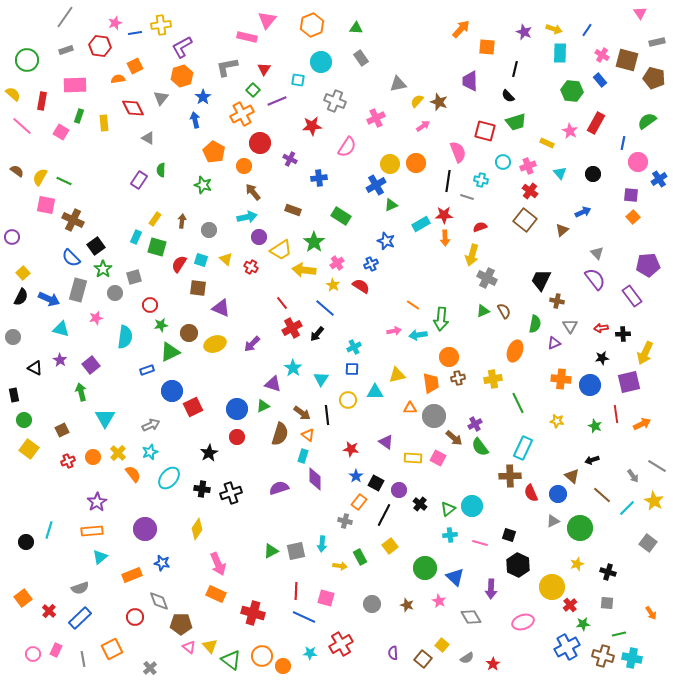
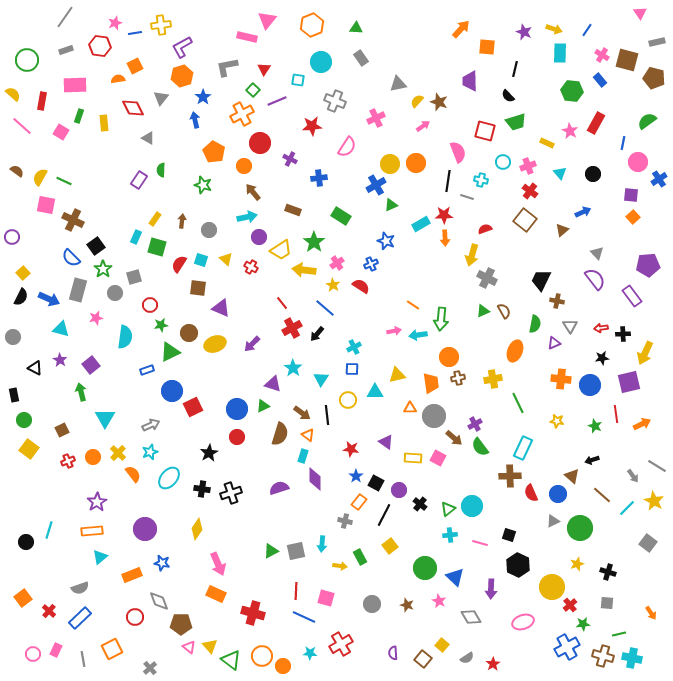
red semicircle at (480, 227): moved 5 px right, 2 px down
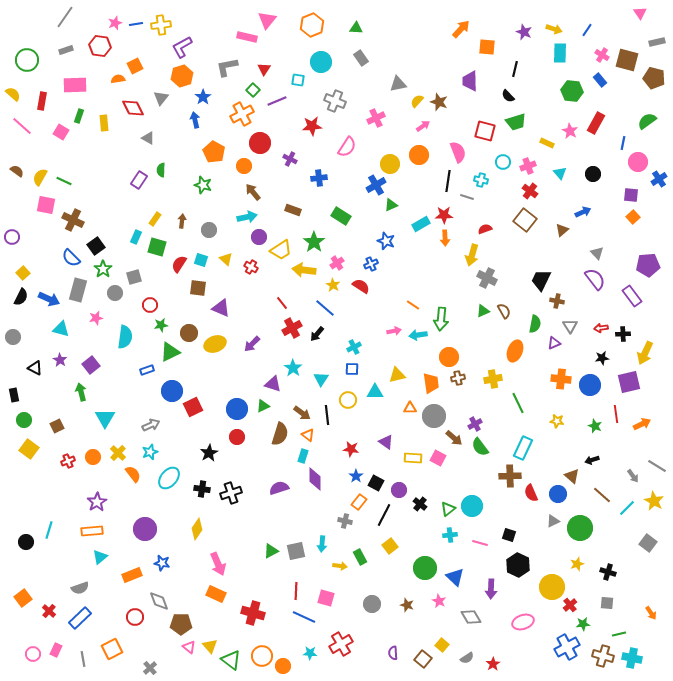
blue line at (135, 33): moved 1 px right, 9 px up
orange circle at (416, 163): moved 3 px right, 8 px up
brown square at (62, 430): moved 5 px left, 4 px up
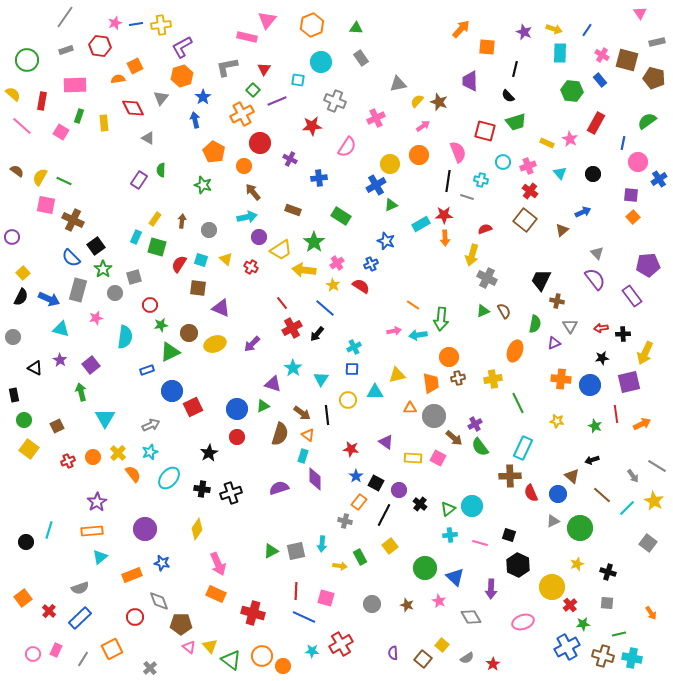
pink star at (570, 131): moved 8 px down
cyan star at (310, 653): moved 2 px right, 2 px up
gray line at (83, 659): rotated 42 degrees clockwise
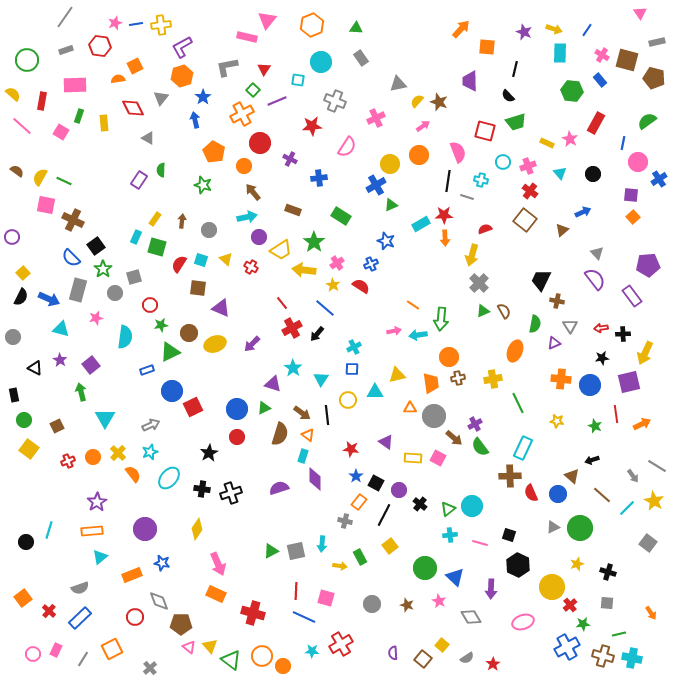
gray cross at (487, 278): moved 8 px left, 5 px down; rotated 18 degrees clockwise
green triangle at (263, 406): moved 1 px right, 2 px down
gray triangle at (553, 521): moved 6 px down
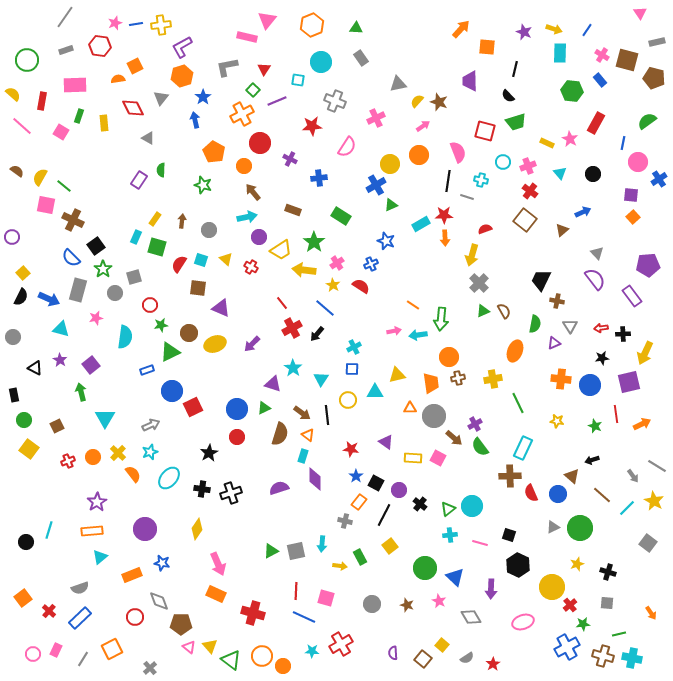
green line at (64, 181): moved 5 px down; rotated 14 degrees clockwise
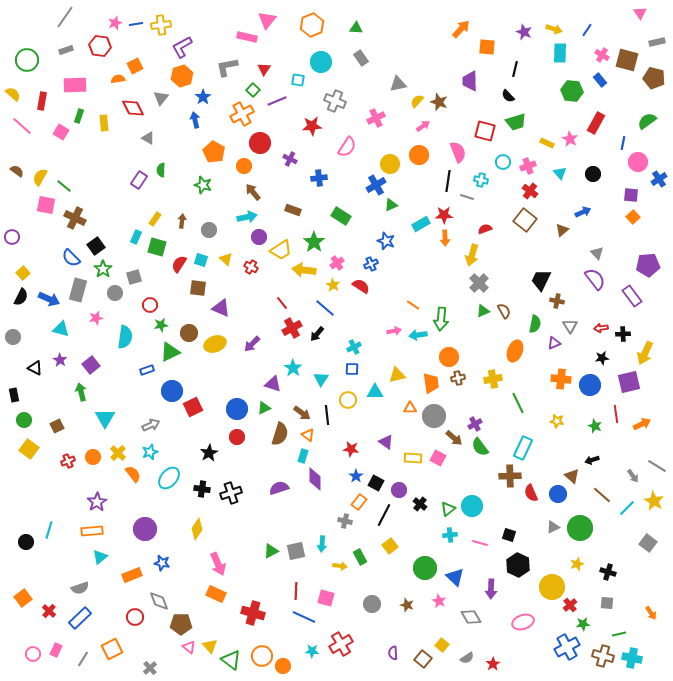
brown cross at (73, 220): moved 2 px right, 2 px up
